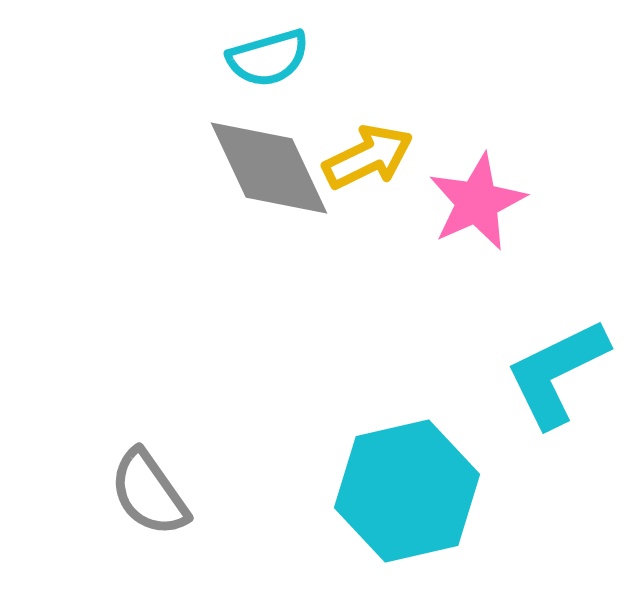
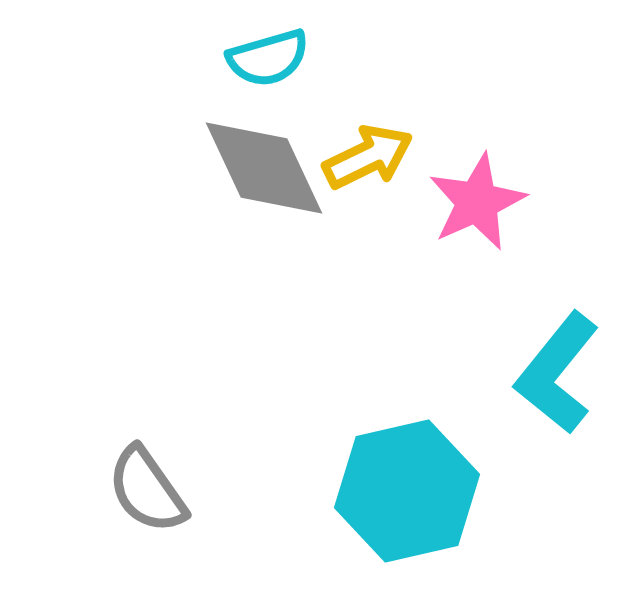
gray diamond: moved 5 px left
cyan L-shape: rotated 25 degrees counterclockwise
gray semicircle: moved 2 px left, 3 px up
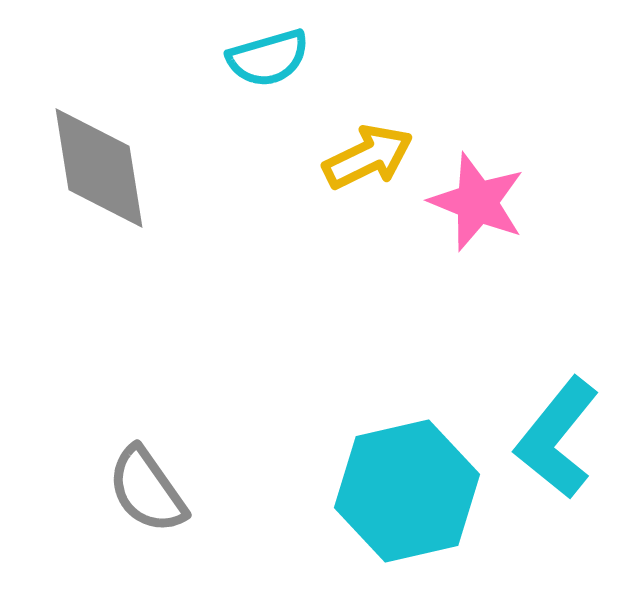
gray diamond: moved 165 px left; rotated 16 degrees clockwise
pink star: rotated 26 degrees counterclockwise
cyan L-shape: moved 65 px down
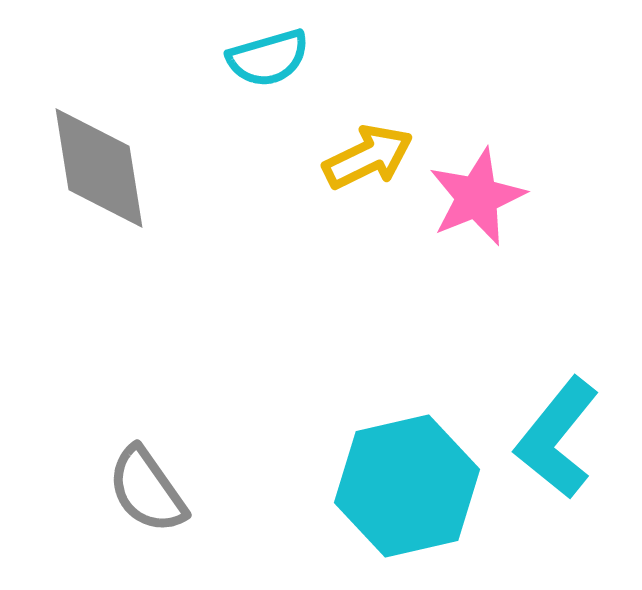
pink star: moved 5 px up; rotated 28 degrees clockwise
cyan hexagon: moved 5 px up
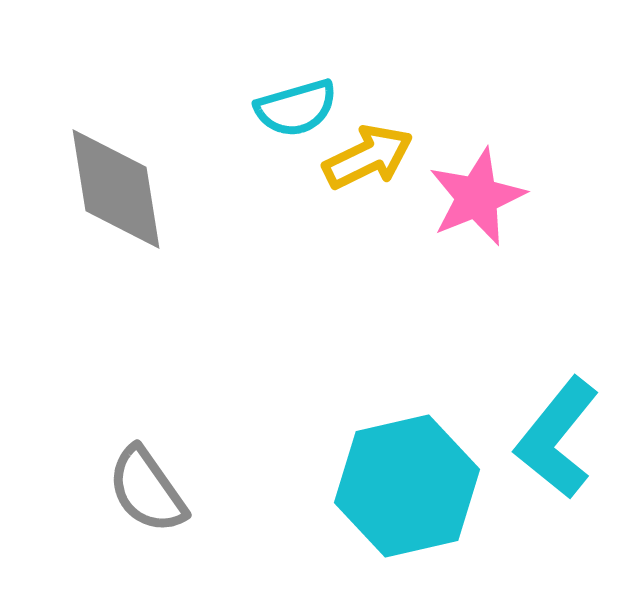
cyan semicircle: moved 28 px right, 50 px down
gray diamond: moved 17 px right, 21 px down
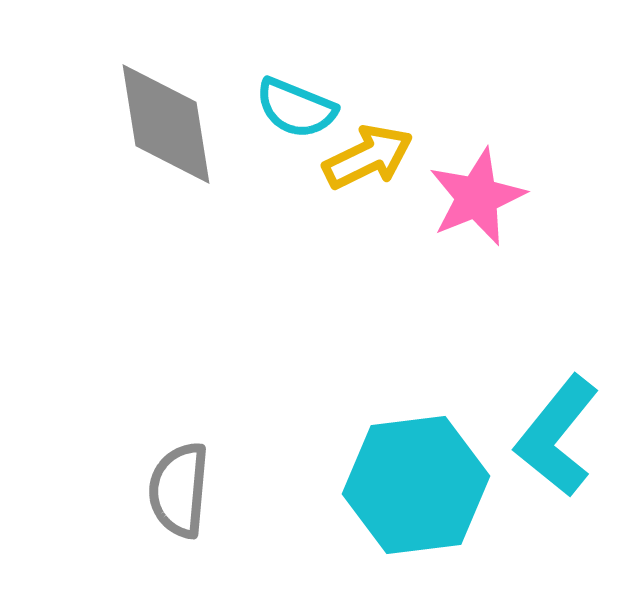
cyan semicircle: rotated 38 degrees clockwise
gray diamond: moved 50 px right, 65 px up
cyan L-shape: moved 2 px up
cyan hexagon: moved 9 px right, 1 px up; rotated 6 degrees clockwise
gray semicircle: moved 32 px right; rotated 40 degrees clockwise
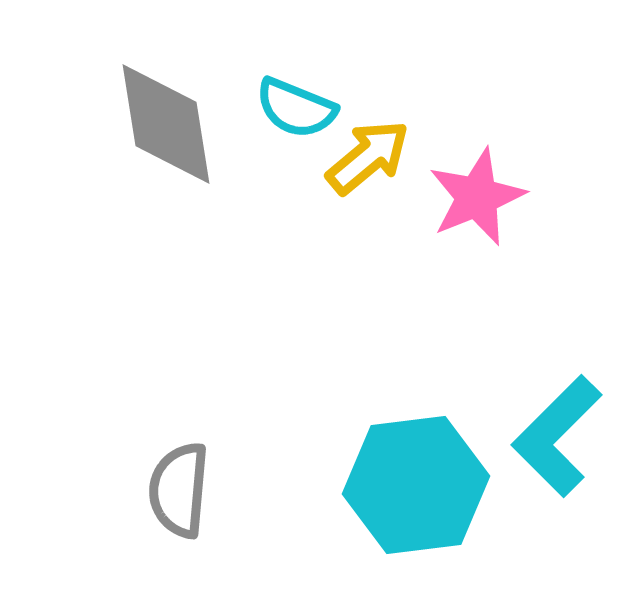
yellow arrow: rotated 14 degrees counterclockwise
cyan L-shape: rotated 6 degrees clockwise
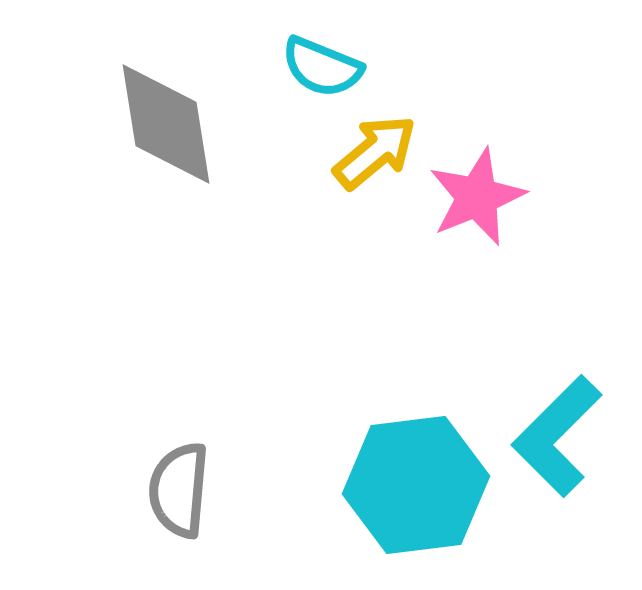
cyan semicircle: moved 26 px right, 41 px up
yellow arrow: moved 7 px right, 5 px up
